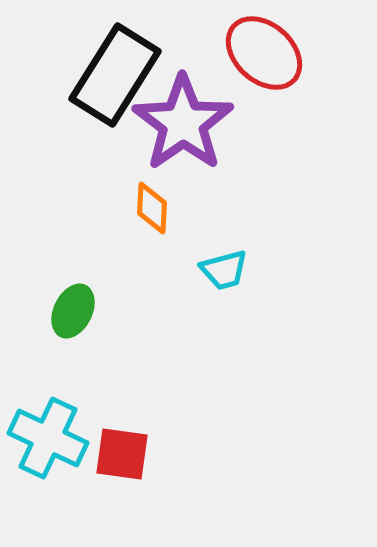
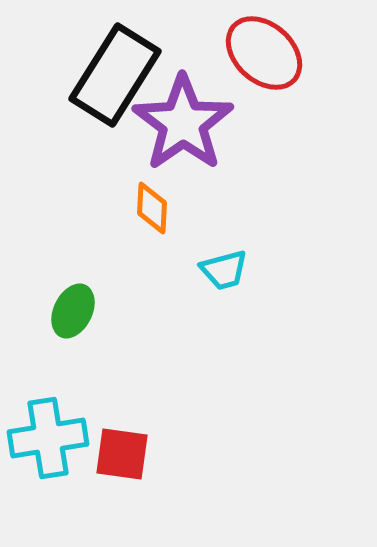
cyan cross: rotated 34 degrees counterclockwise
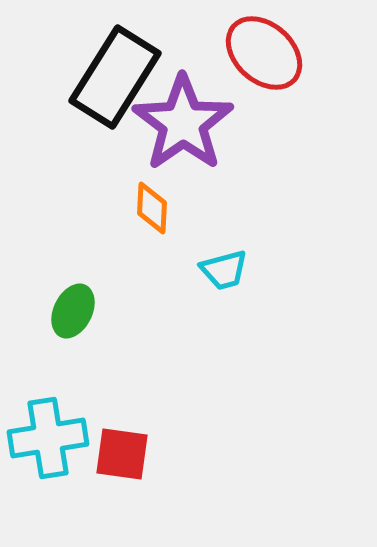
black rectangle: moved 2 px down
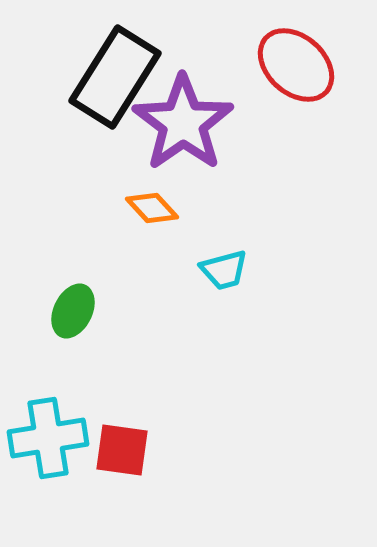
red ellipse: moved 32 px right, 12 px down
orange diamond: rotated 46 degrees counterclockwise
red square: moved 4 px up
